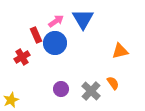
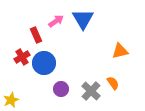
blue circle: moved 11 px left, 20 px down
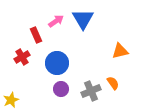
blue circle: moved 13 px right
gray cross: rotated 24 degrees clockwise
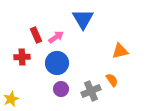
pink arrow: moved 16 px down
red cross: rotated 28 degrees clockwise
orange semicircle: moved 1 px left, 3 px up
yellow star: moved 1 px up
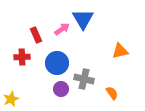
pink arrow: moved 6 px right, 8 px up
orange semicircle: moved 13 px down
gray cross: moved 7 px left, 12 px up; rotated 36 degrees clockwise
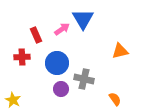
orange semicircle: moved 3 px right, 6 px down
yellow star: moved 2 px right, 1 px down; rotated 21 degrees counterclockwise
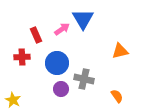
orange semicircle: moved 2 px right, 3 px up
